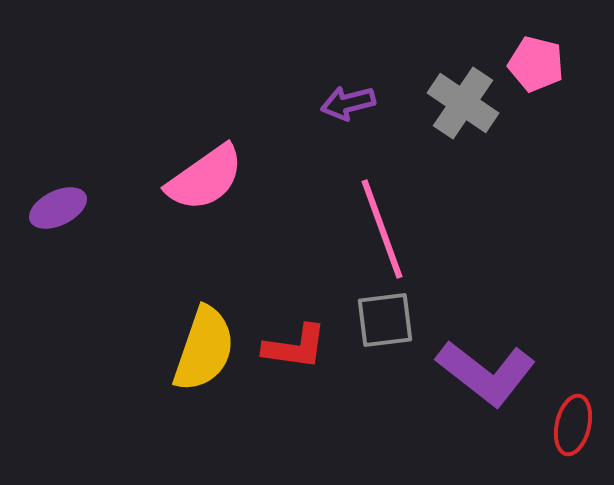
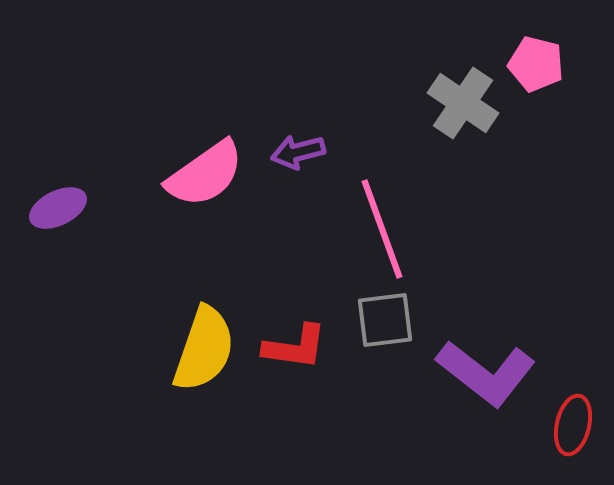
purple arrow: moved 50 px left, 49 px down
pink semicircle: moved 4 px up
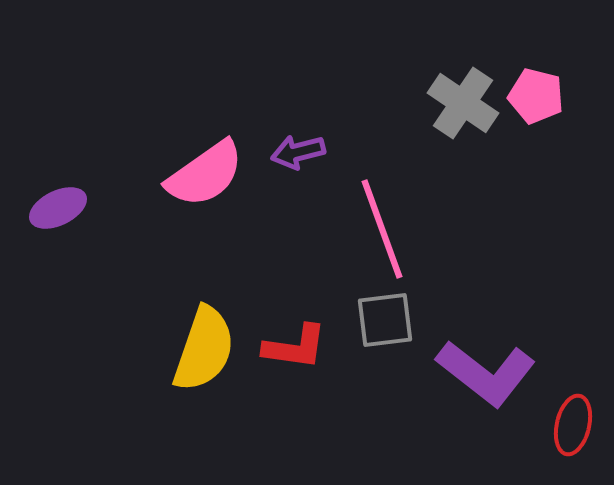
pink pentagon: moved 32 px down
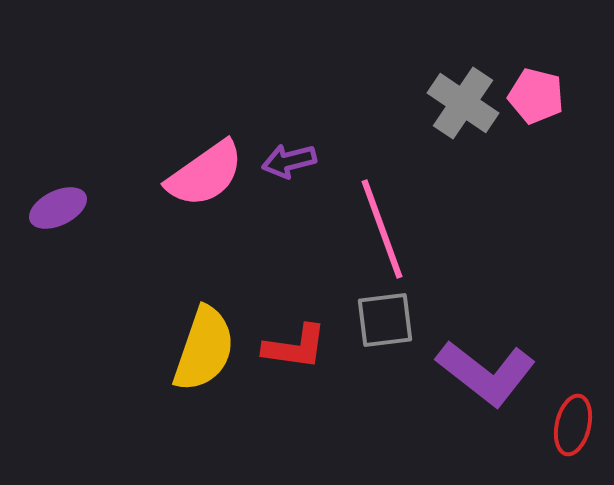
purple arrow: moved 9 px left, 9 px down
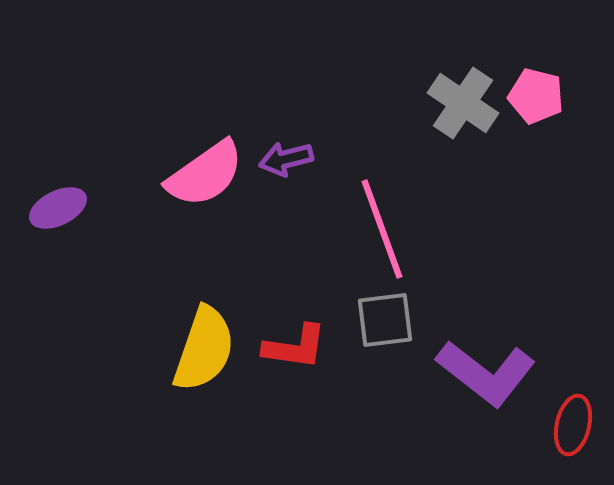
purple arrow: moved 3 px left, 2 px up
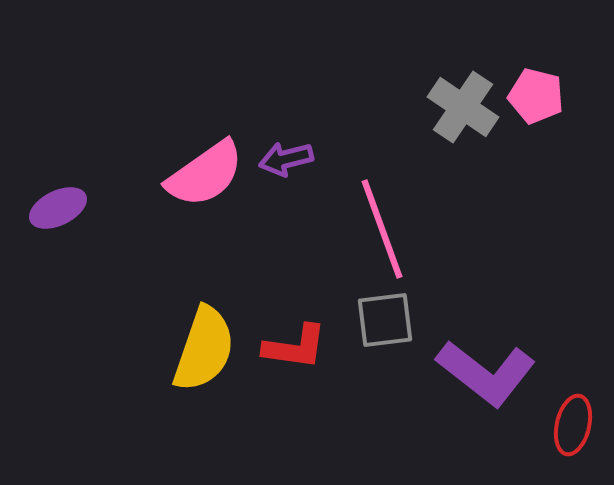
gray cross: moved 4 px down
